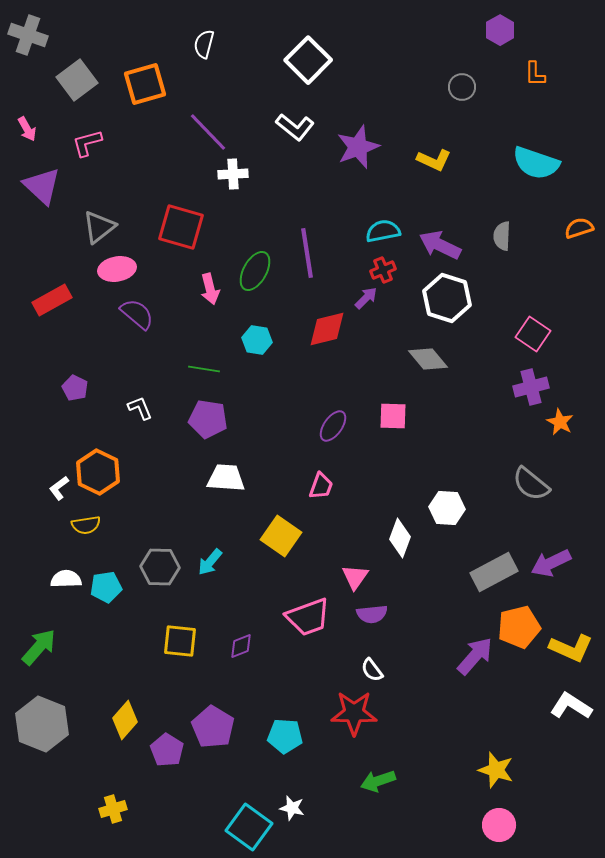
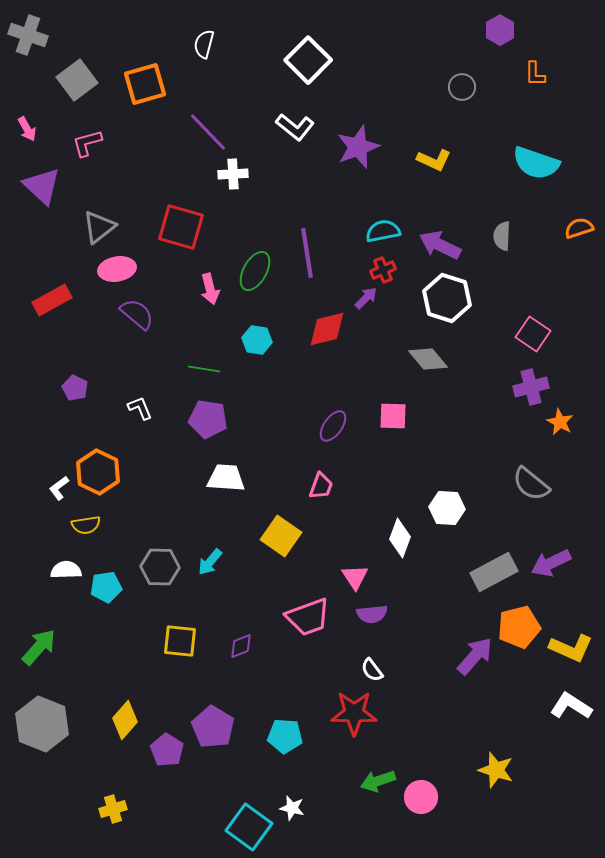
pink triangle at (355, 577): rotated 8 degrees counterclockwise
white semicircle at (66, 579): moved 9 px up
pink circle at (499, 825): moved 78 px left, 28 px up
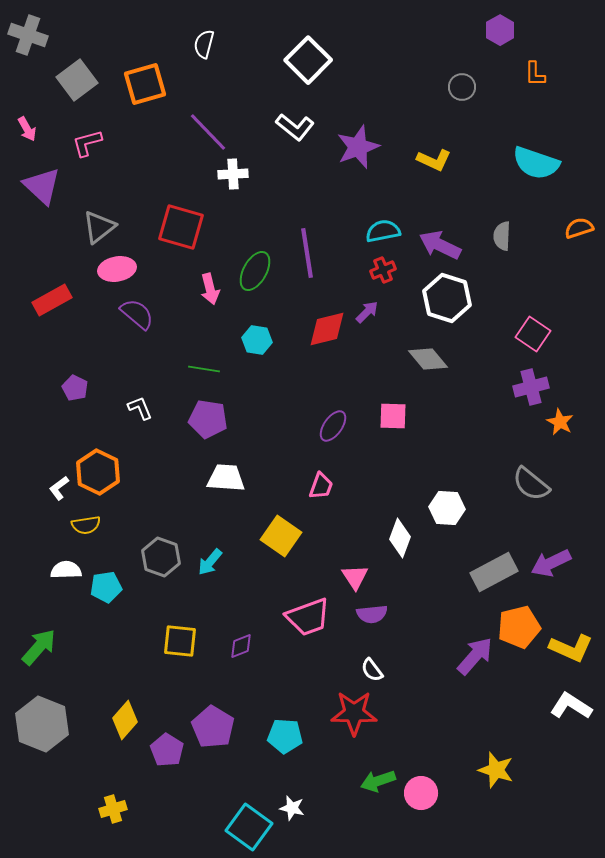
purple arrow at (366, 298): moved 1 px right, 14 px down
gray hexagon at (160, 567): moved 1 px right, 10 px up; rotated 18 degrees clockwise
pink circle at (421, 797): moved 4 px up
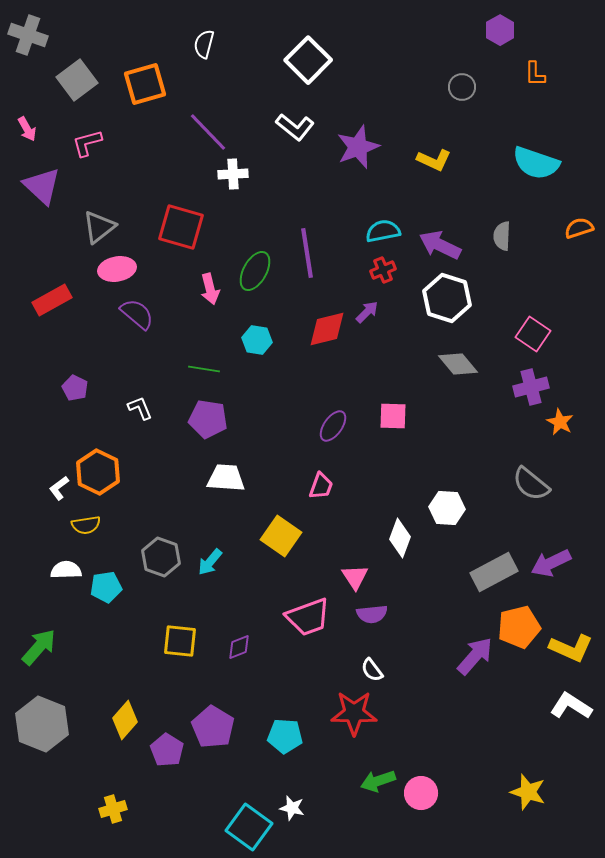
gray diamond at (428, 359): moved 30 px right, 5 px down
purple diamond at (241, 646): moved 2 px left, 1 px down
yellow star at (496, 770): moved 32 px right, 22 px down
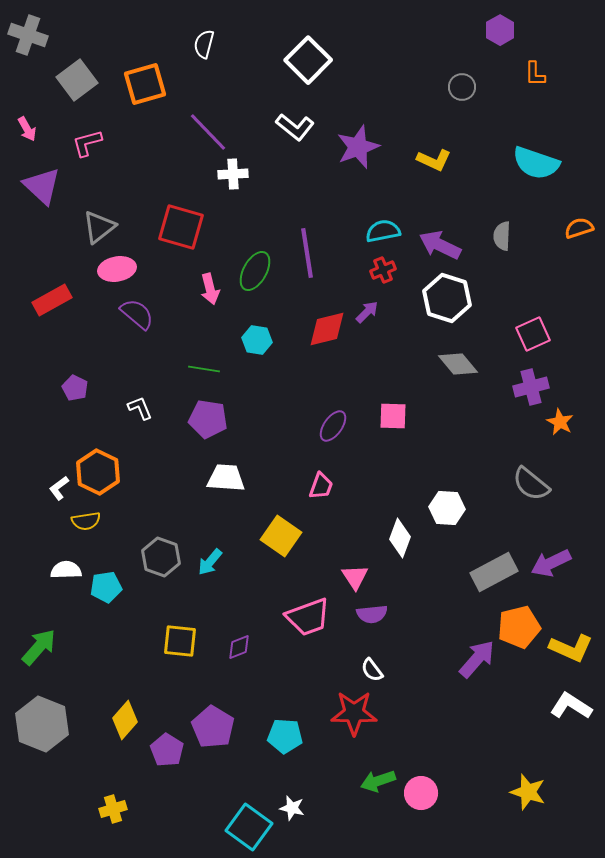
pink square at (533, 334): rotated 32 degrees clockwise
yellow semicircle at (86, 525): moved 4 px up
purple arrow at (475, 656): moved 2 px right, 3 px down
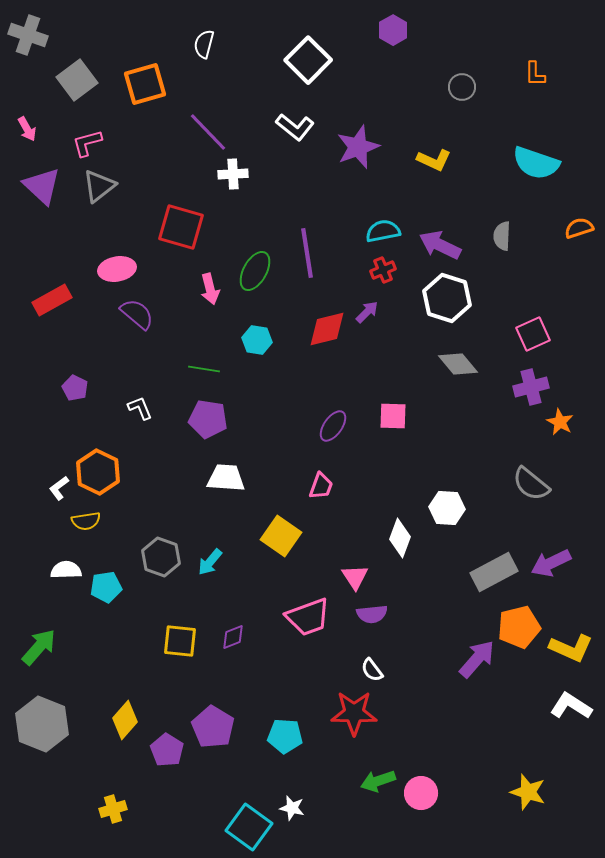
purple hexagon at (500, 30): moved 107 px left
gray triangle at (99, 227): moved 41 px up
purple diamond at (239, 647): moved 6 px left, 10 px up
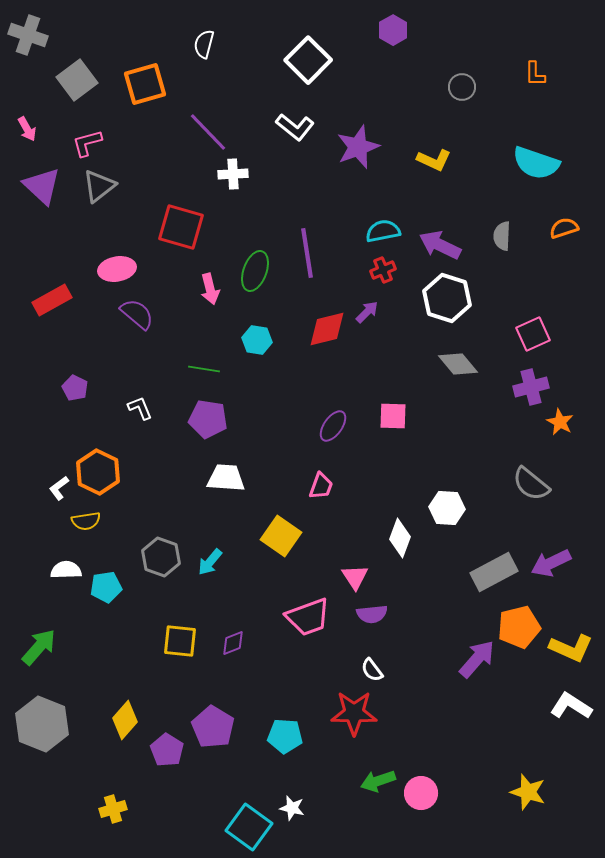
orange semicircle at (579, 228): moved 15 px left
green ellipse at (255, 271): rotated 9 degrees counterclockwise
purple diamond at (233, 637): moved 6 px down
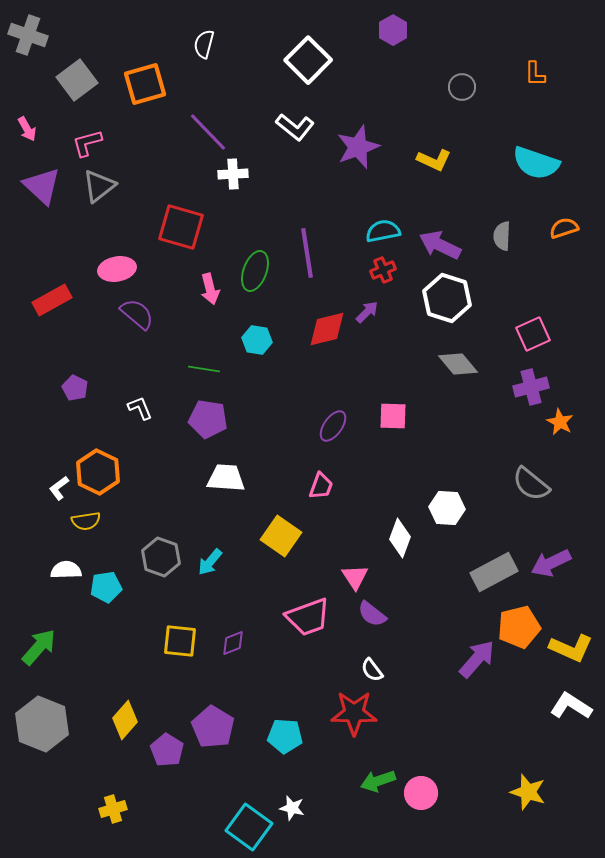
purple semicircle at (372, 614): rotated 44 degrees clockwise
